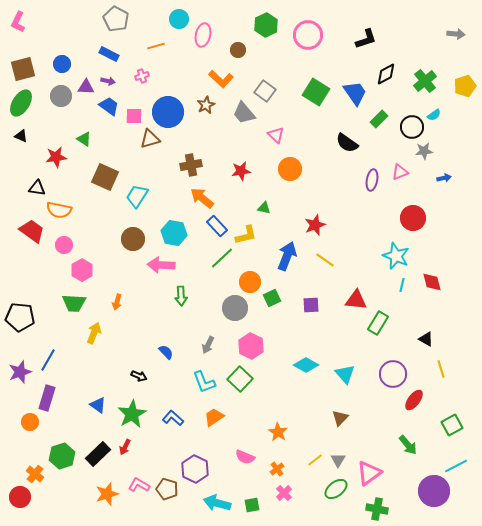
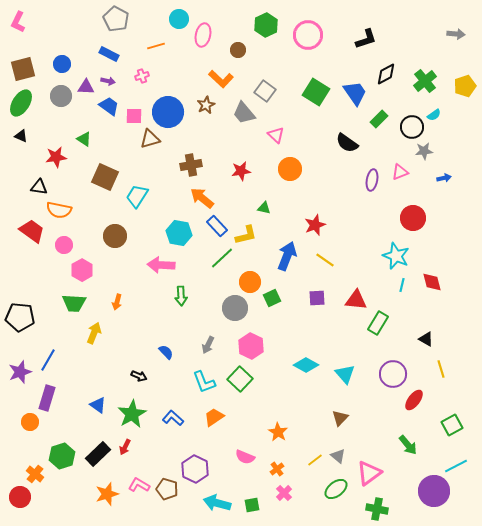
black triangle at (37, 188): moved 2 px right, 1 px up
cyan hexagon at (174, 233): moved 5 px right
brown circle at (133, 239): moved 18 px left, 3 px up
purple square at (311, 305): moved 6 px right, 7 px up
gray triangle at (338, 460): moved 4 px up; rotated 21 degrees counterclockwise
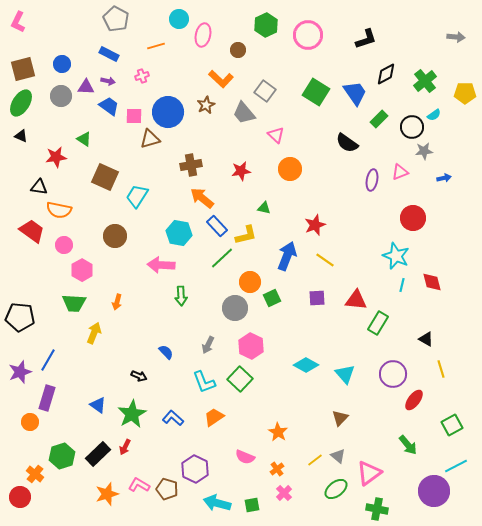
gray arrow at (456, 34): moved 3 px down
yellow pentagon at (465, 86): moved 7 px down; rotated 20 degrees clockwise
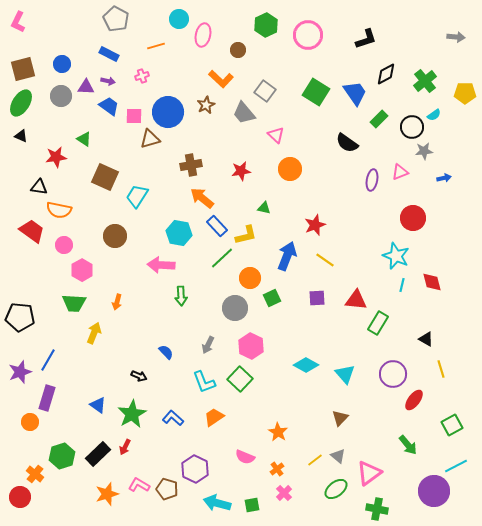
orange circle at (250, 282): moved 4 px up
